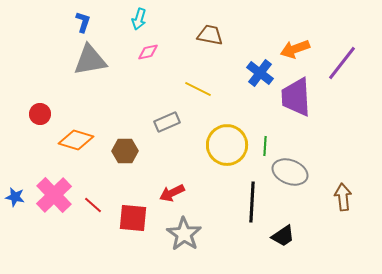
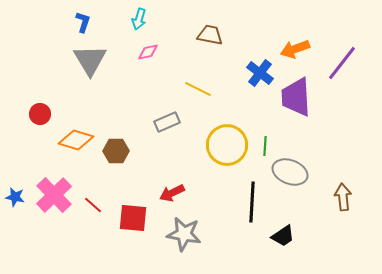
gray triangle: rotated 51 degrees counterclockwise
brown hexagon: moved 9 px left
gray star: rotated 24 degrees counterclockwise
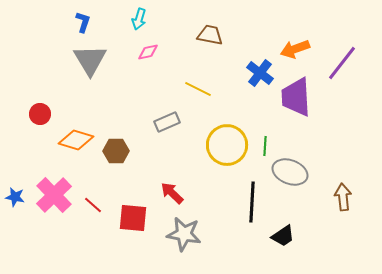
red arrow: rotated 70 degrees clockwise
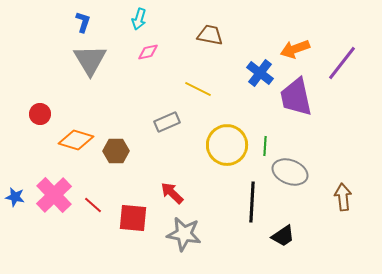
purple trapezoid: rotated 9 degrees counterclockwise
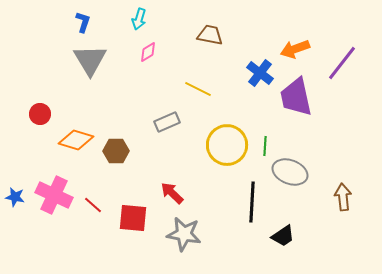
pink diamond: rotated 20 degrees counterclockwise
pink cross: rotated 21 degrees counterclockwise
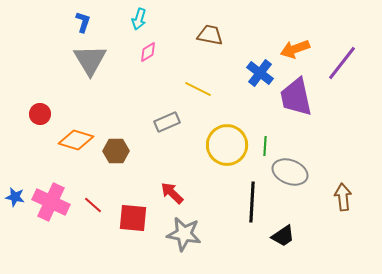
pink cross: moved 3 px left, 7 px down
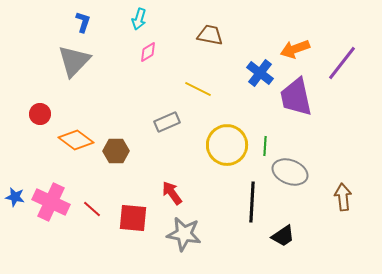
gray triangle: moved 16 px left, 1 px down; rotated 15 degrees clockwise
orange diamond: rotated 20 degrees clockwise
red arrow: rotated 10 degrees clockwise
red line: moved 1 px left, 4 px down
